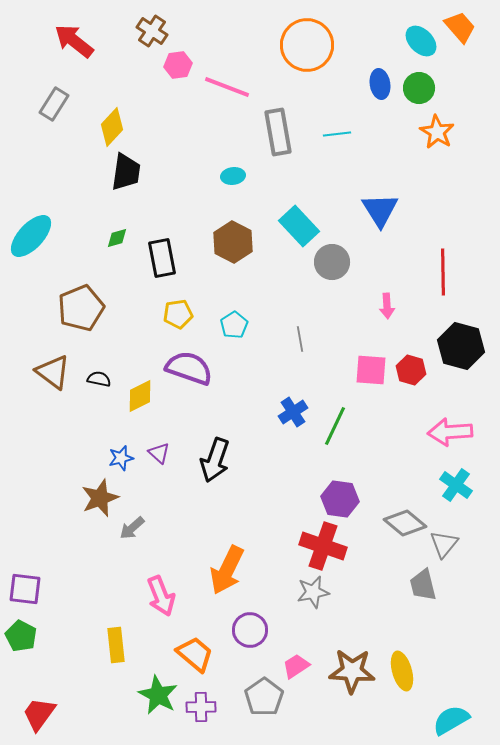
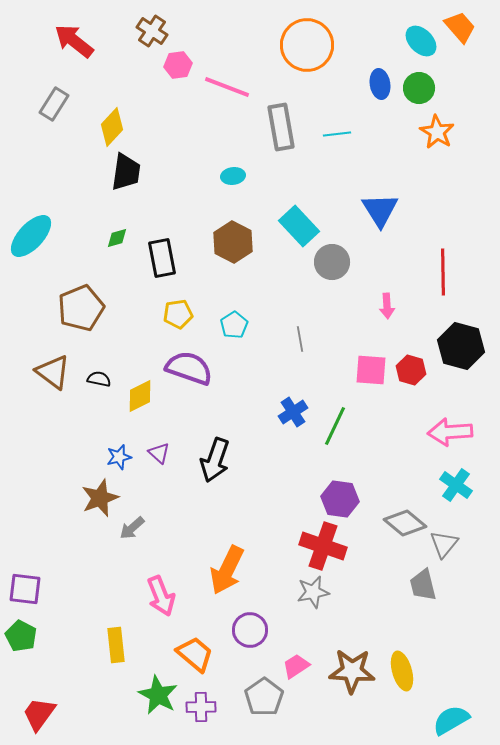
gray rectangle at (278, 132): moved 3 px right, 5 px up
blue star at (121, 458): moved 2 px left, 1 px up
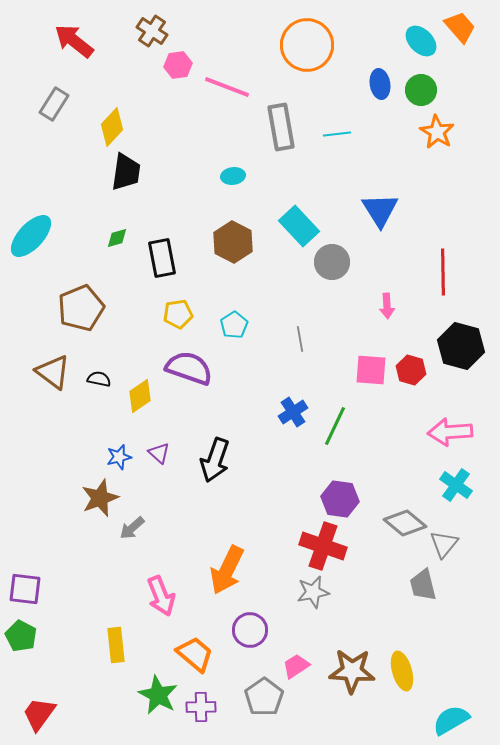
green circle at (419, 88): moved 2 px right, 2 px down
yellow diamond at (140, 396): rotated 8 degrees counterclockwise
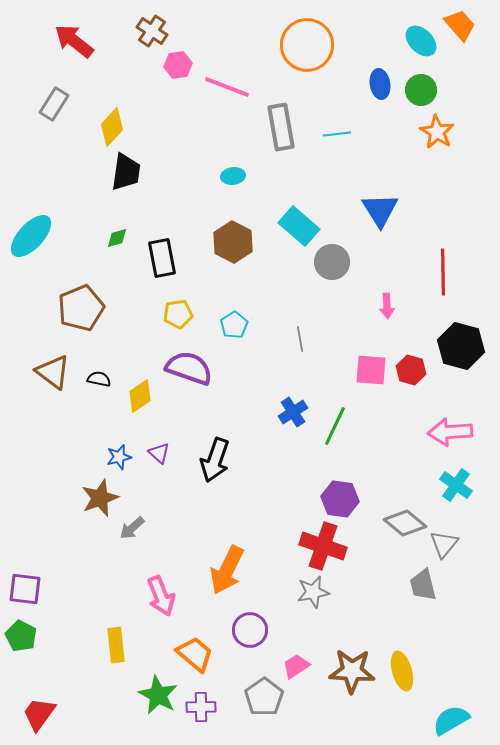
orange trapezoid at (460, 27): moved 2 px up
cyan rectangle at (299, 226): rotated 6 degrees counterclockwise
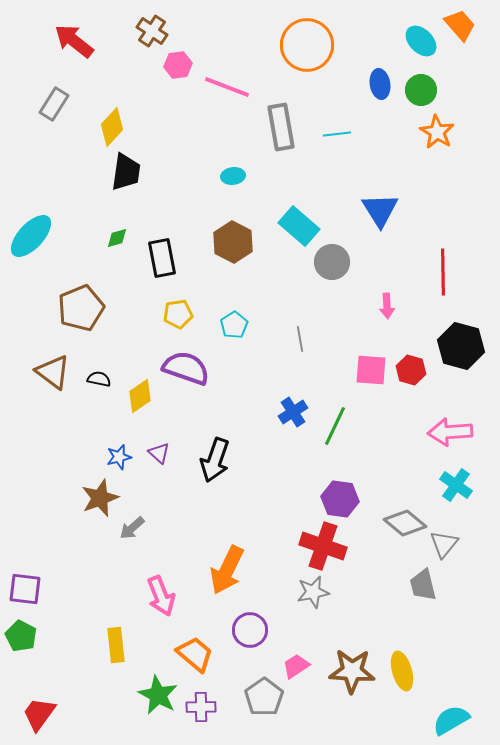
purple semicircle at (189, 368): moved 3 px left
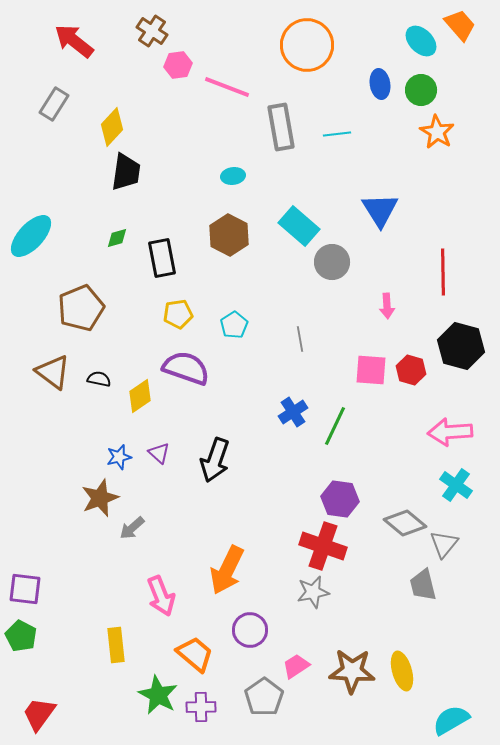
brown hexagon at (233, 242): moved 4 px left, 7 px up
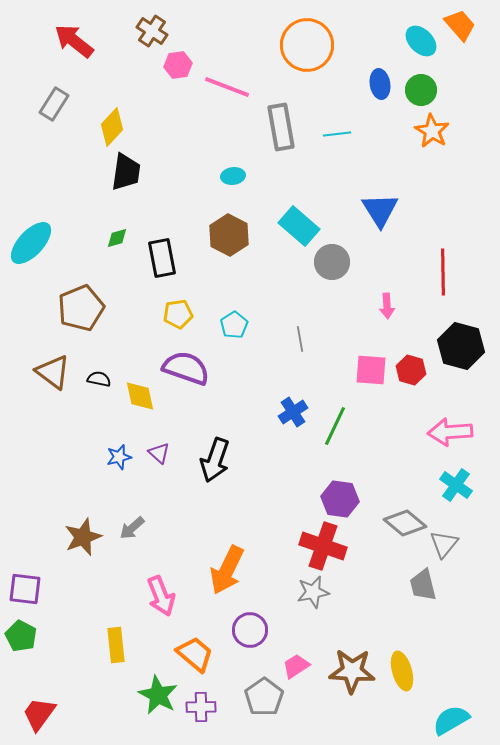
orange star at (437, 132): moved 5 px left, 1 px up
cyan ellipse at (31, 236): moved 7 px down
yellow diamond at (140, 396): rotated 68 degrees counterclockwise
brown star at (100, 498): moved 17 px left, 39 px down
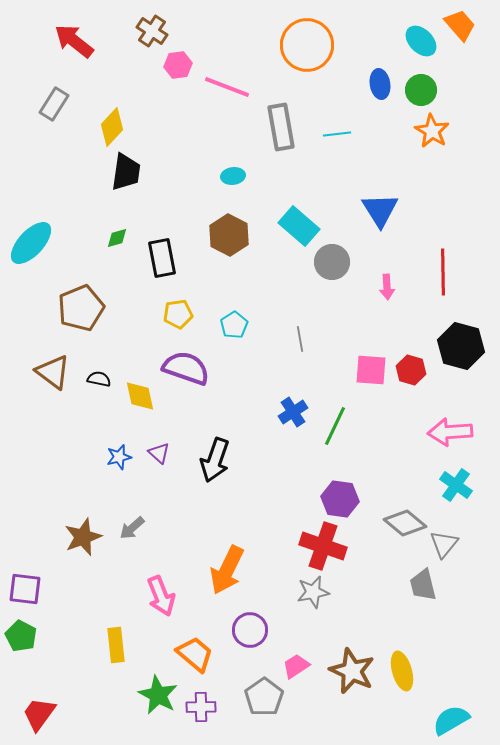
pink arrow at (387, 306): moved 19 px up
brown star at (352, 671): rotated 21 degrees clockwise
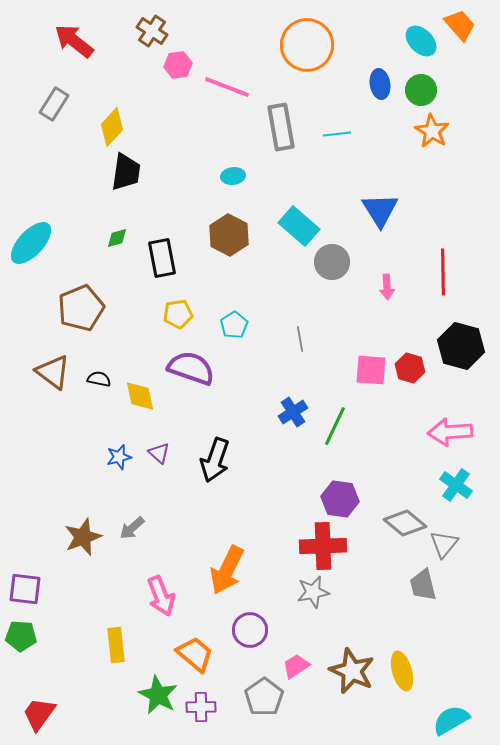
purple semicircle at (186, 368): moved 5 px right
red hexagon at (411, 370): moved 1 px left, 2 px up
red cross at (323, 546): rotated 21 degrees counterclockwise
green pentagon at (21, 636): rotated 24 degrees counterclockwise
